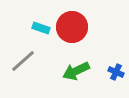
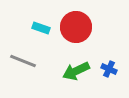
red circle: moved 4 px right
gray line: rotated 64 degrees clockwise
blue cross: moved 7 px left, 3 px up
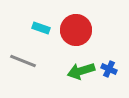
red circle: moved 3 px down
green arrow: moved 5 px right; rotated 8 degrees clockwise
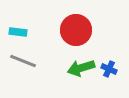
cyan rectangle: moved 23 px left, 4 px down; rotated 12 degrees counterclockwise
green arrow: moved 3 px up
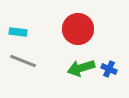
red circle: moved 2 px right, 1 px up
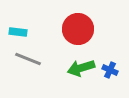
gray line: moved 5 px right, 2 px up
blue cross: moved 1 px right, 1 px down
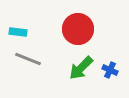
green arrow: rotated 28 degrees counterclockwise
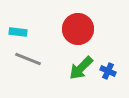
blue cross: moved 2 px left, 1 px down
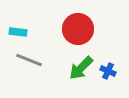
gray line: moved 1 px right, 1 px down
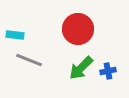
cyan rectangle: moved 3 px left, 3 px down
blue cross: rotated 35 degrees counterclockwise
